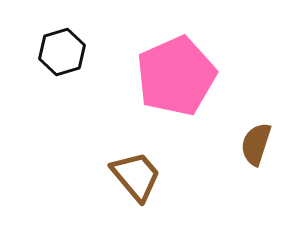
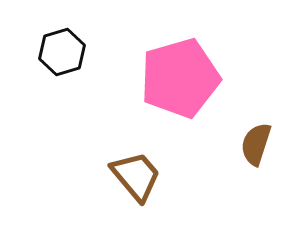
pink pentagon: moved 4 px right, 2 px down; rotated 8 degrees clockwise
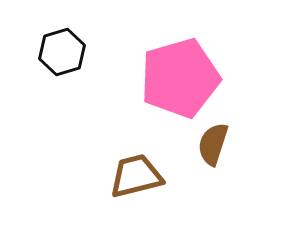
brown semicircle: moved 43 px left
brown trapezoid: rotated 64 degrees counterclockwise
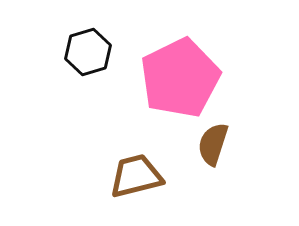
black hexagon: moved 26 px right
pink pentagon: rotated 10 degrees counterclockwise
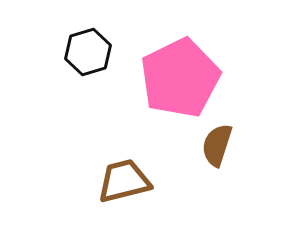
brown semicircle: moved 4 px right, 1 px down
brown trapezoid: moved 12 px left, 5 px down
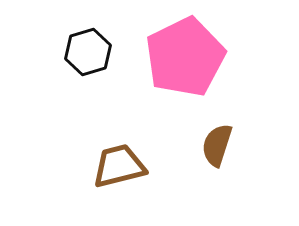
pink pentagon: moved 5 px right, 21 px up
brown trapezoid: moved 5 px left, 15 px up
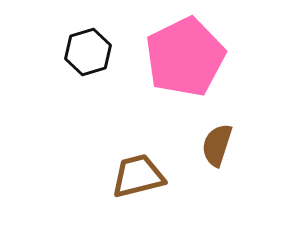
brown trapezoid: moved 19 px right, 10 px down
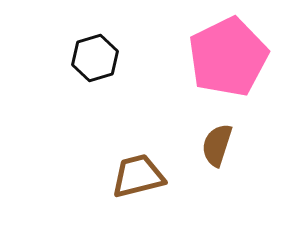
black hexagon: moved 7 px right, 6 px down
pink pentagon: moved 43 px right
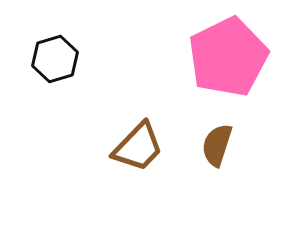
black hexagon: moved 40 px left, 1 px down
brown trapezoid: moved 29 px up; rotated 148 degrees clockwise
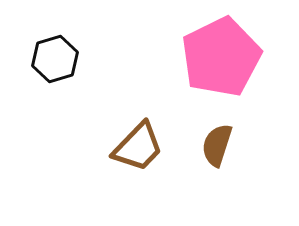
pink pentagon: moved 7 px left
